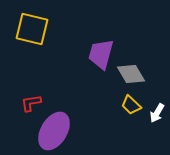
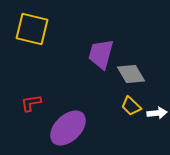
yellow trapezoid: moved 1 px down
white arrow: rotated 126 degrees counterclockwise
purple ellipse: moved 14 px right, 3 px up; rotated 15 degrees clockwise
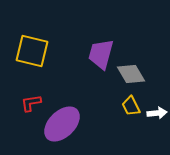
yellow square: moved 22 px down
yellow trapezoid: rotated 20 degrees clockwise
purple ellipse: moved 6 px left, 4 px up
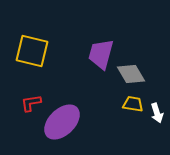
yellow trapezoid: moved 2 px right, 2 px up; rotated 125 degrees clockwise
white arrow: rotated 78 degrees clockwise
purple ellipse: moved 2 px up
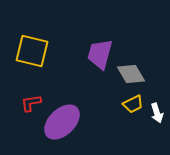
purple trapezoid: moved 1 px left
yellow trapezoid: rotated 145 degrees clockwise
